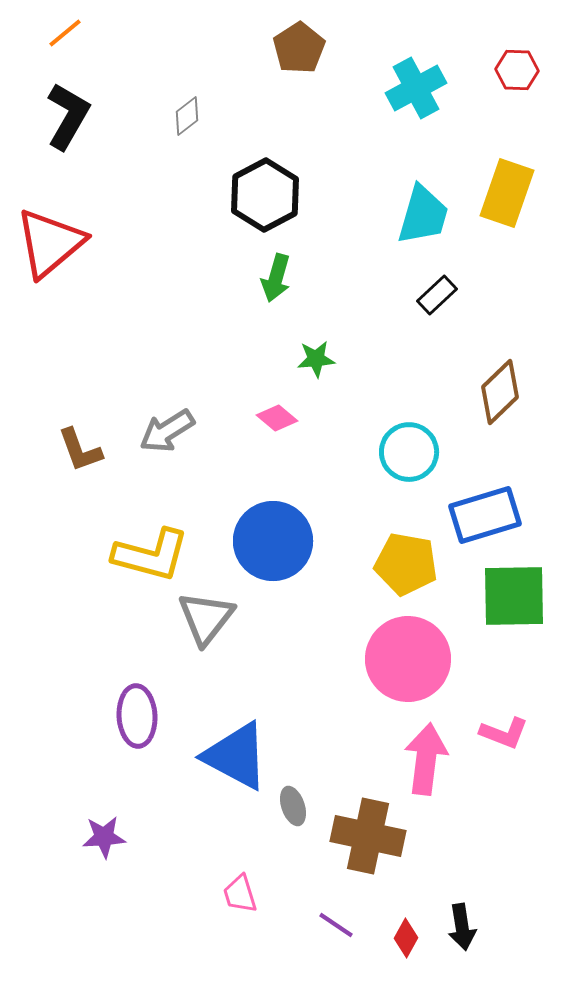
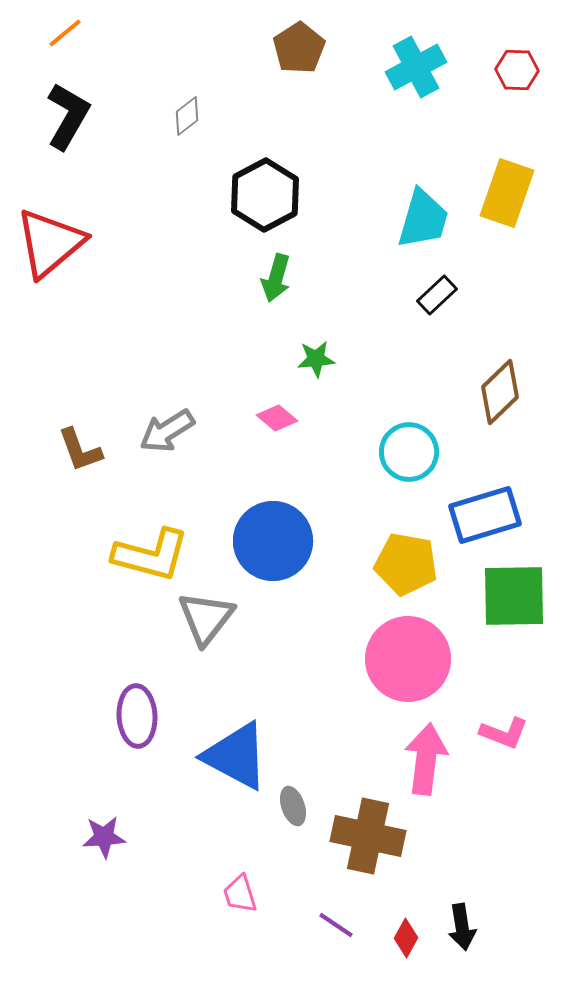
cyan cross: moved 21 px up
cyan trapezoid: moved 4 px down
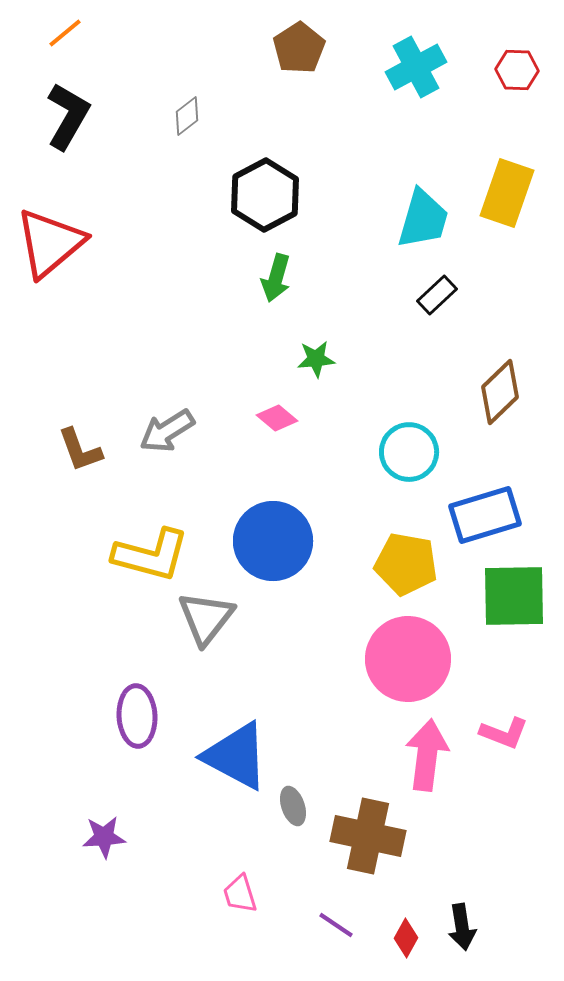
pink arrow: moved 1 px right, 4 px up
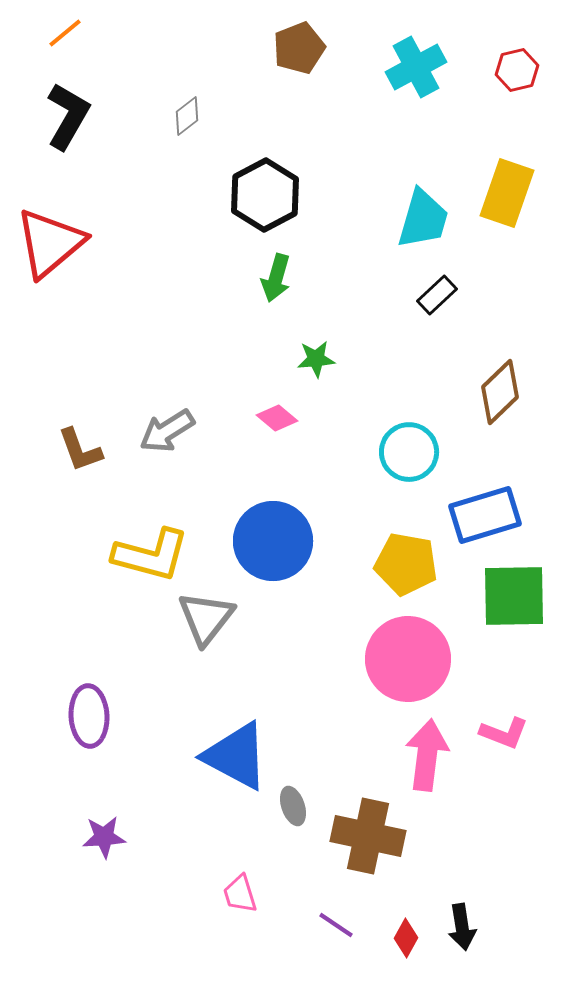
brown pentagon: rotated 12 degrees clockwise
red hexagon: rotated 15 degrees counterclockwise
purple ellipse: moved 48 px left
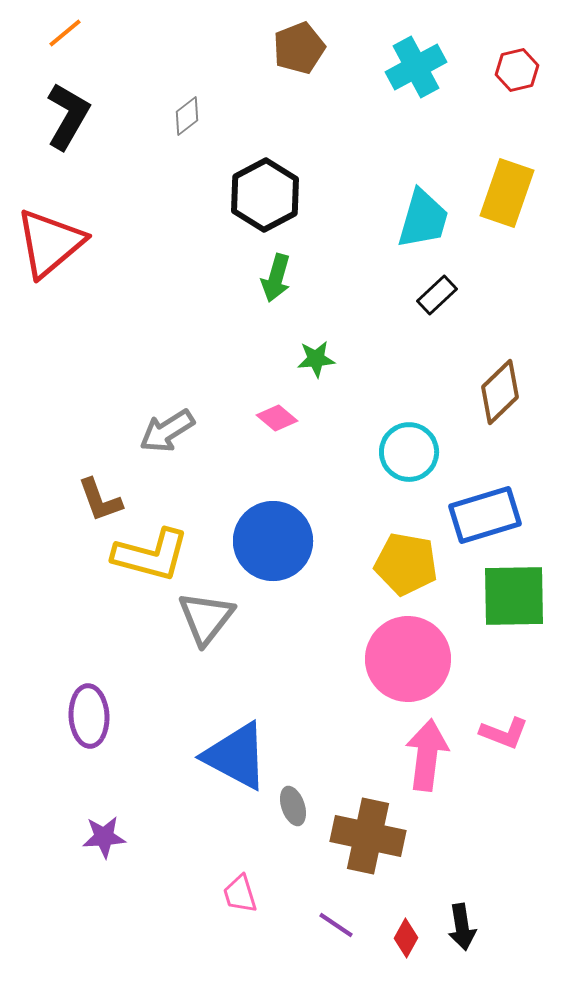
brown L-shape: moved 20 px right, 50 px down
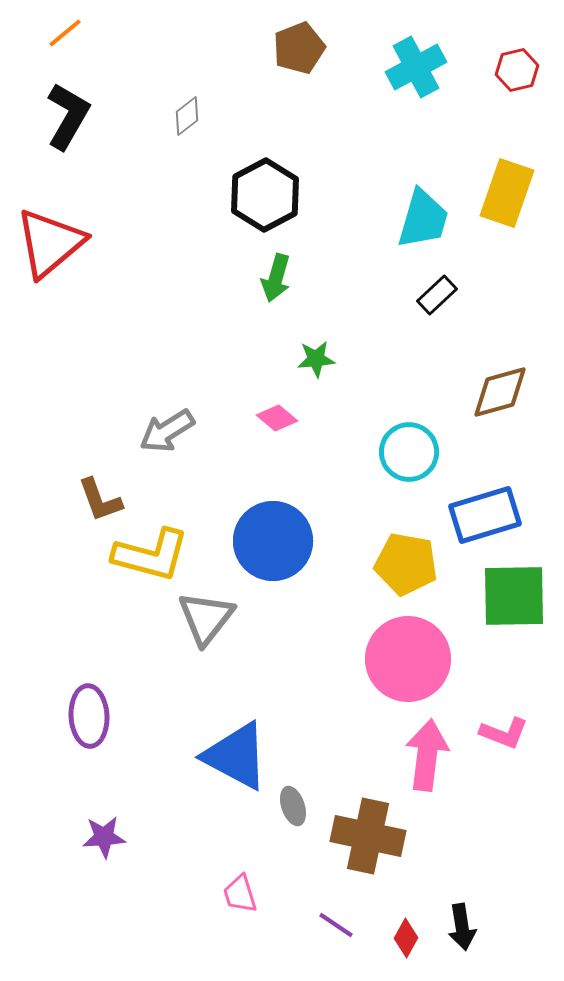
brown diamond: rotated 28 degrees clockwise
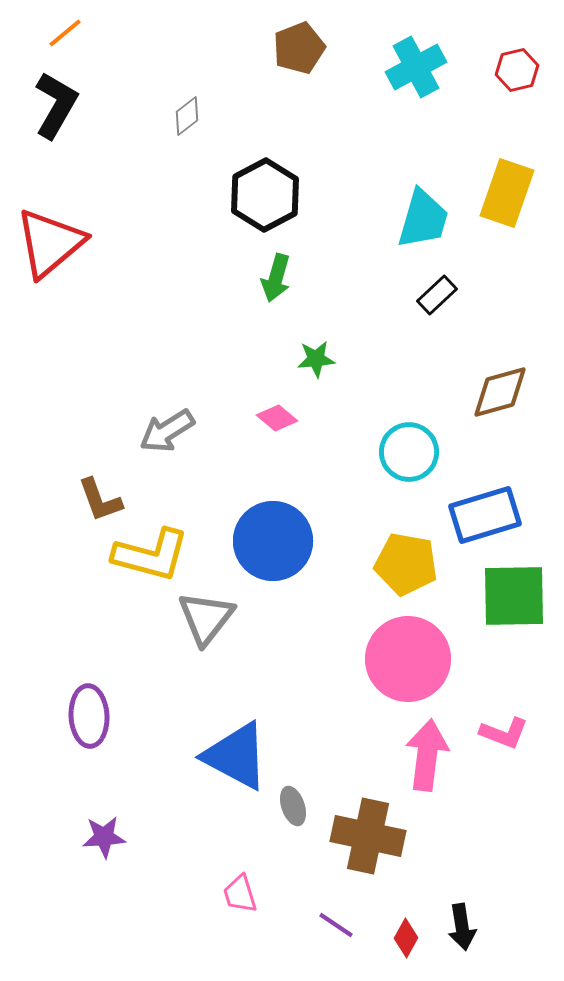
black L-shape: moved 12 px left, 11 px up
